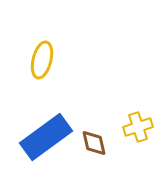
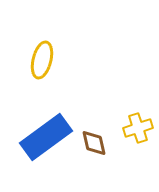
yellow cross: moved 1 px down
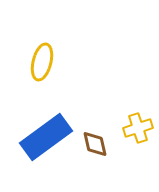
yellow ellipse: moved 2 px down
brown diamond: moved 1 px right, 1 px down
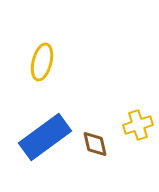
yellow cross: moved 3 px up
blue rectangle: moved 1 px left
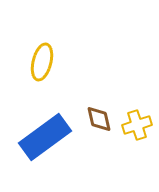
yellow cross: moved 1 px left
brown diamond: moved 4 px right, 25 px up
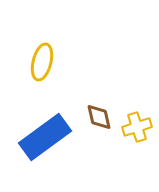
brown diamond: moved 2 px up
yellow cross: moved 2 px down
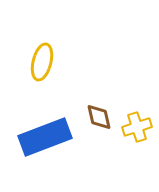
blue rectangle: rotated 15 degrees clockwise
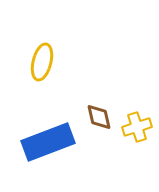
blue rectangle: moved 3 px right, 5 px down
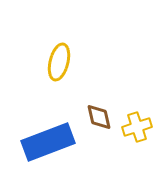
yellow ellipse: moved 17 px right
